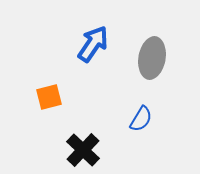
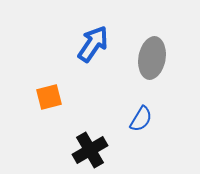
black cross: moved 7 px right; rotated 16 degrees clockwise
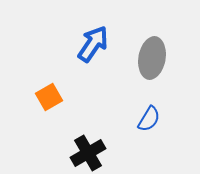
orange square: rotated 16 degrees counterclockwise
blue semicircle: moved 8 px right
black cross: moved 2 px left, 3 px down
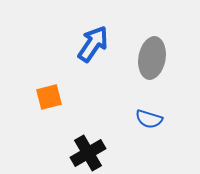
orange square: rotated 16 degrees clockwise
blue semicircle: rotated 76 degrees clockwise
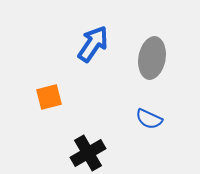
blue semicircle: rotated 8 degrees clockwise
